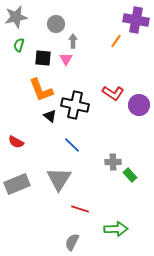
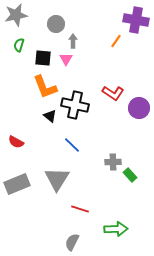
gray star: moved 2 px up
orange L-shape: moved 4 px right, 3 px up
purple circle: moved 3 px down
gray triangle: moved 2 px left
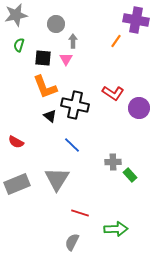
red line: moved 4 px down
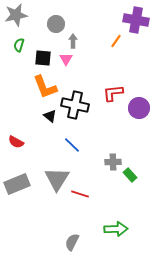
red L-shape: rotated 140 degrees clockwise
red line: moved 19 px up
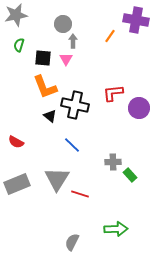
gray circle: moved 7 px right
orange line: moved 6 px left, 5 px up
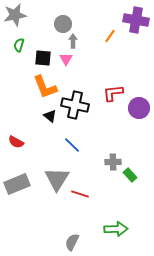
gray star: moved 1 px left
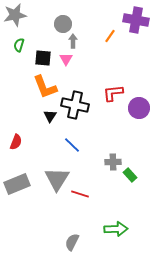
black triangle: rotated 24 degrees clockwise
red semicircle: rotated 98 degrees counterclockwise
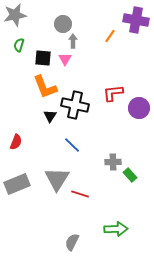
pink triangle: moved 1 px left
